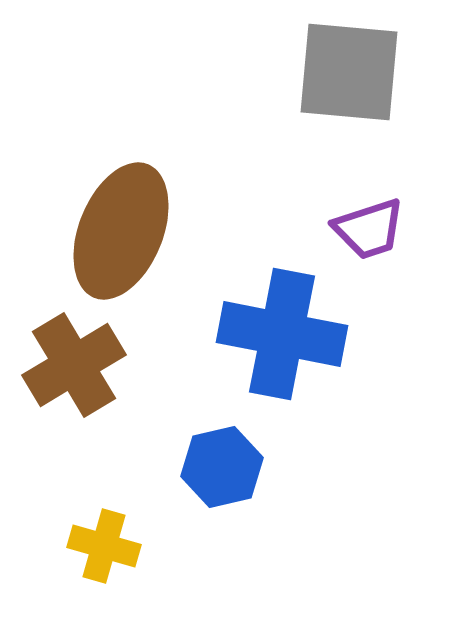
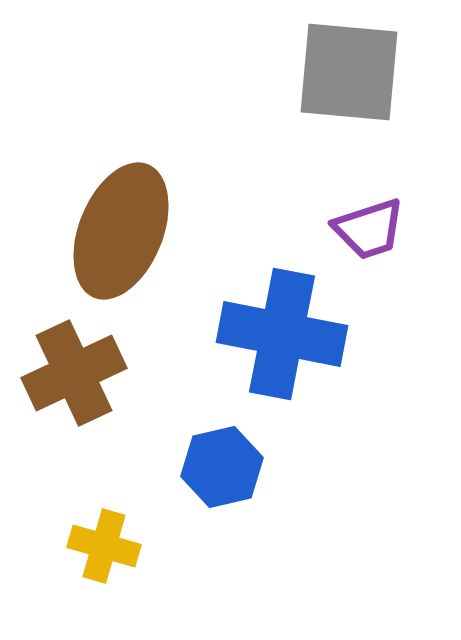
brown cross: moved 8 px down; rotated 6 degrees clockwise
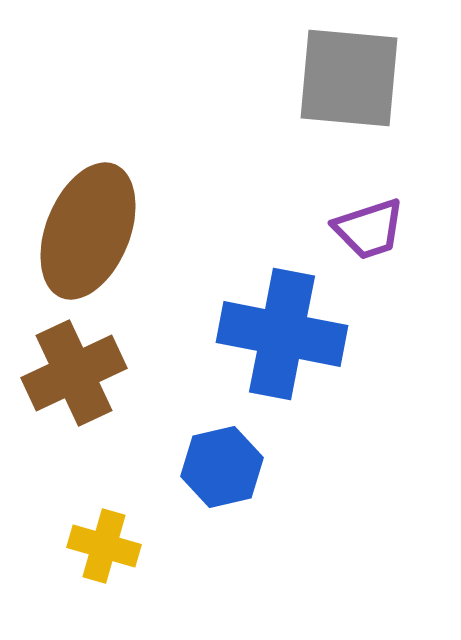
gray square: moved 6 px down
brown ellipse: moved 33 px left
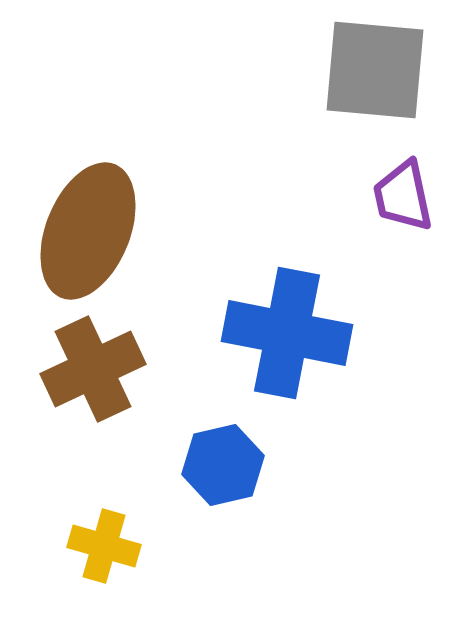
gray square: moved 26 px right, 8 px up
purple trapezoid: moved 34 px right, 33 px up; rotated 96 degrees clockwise
blue cross: moved 5 px right, 1 px up
brown cross: moved 19 px right, 4 px up
blue hexagon: moved 1 px right, 2 px up
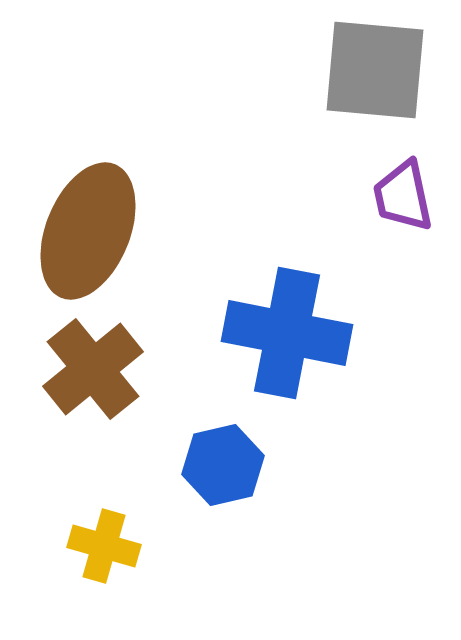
brown cross: rotated 14 degrees counterclockwise
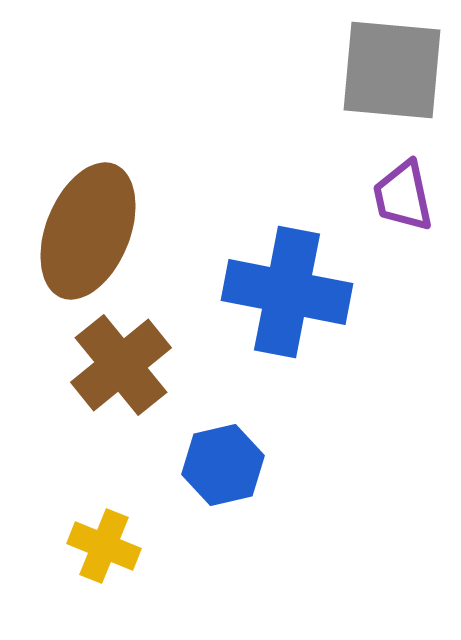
gray square: moved 17 px right
blue cross: moved 41 px up
brown cross: moved 28 px right, 4 px up
yellow cross: rotated 6 degrees clockwise
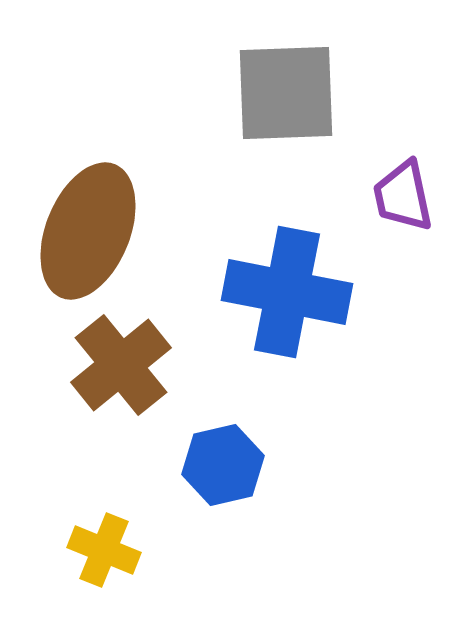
gray square: moved 106 px left, 23 px down; rotated 7 degrees counterclockwise
yellow cross: moved 4 px down
